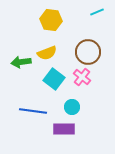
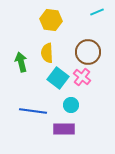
yellow semicircle: rotated 108 degrees clockwise
green arrow: rotated 84 degrees clockwise
cyan square: moved 4 px right, 1 px up
cyan circle: moved 1 px left, 2 px up
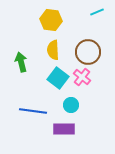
yellow semicircle: moved 6 px right, 3 px up
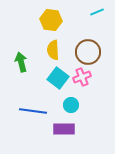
pink cross: rotated 30 degrees clockwise
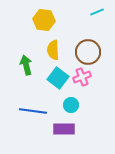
yellow hexagon: moved 7 px left
green arrow: moved 5 px right, 3 px down
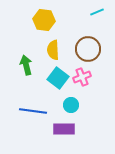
brown circle: moved 3 px up
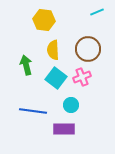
cyan square: moved 2 px left
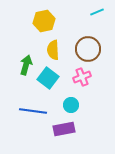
yellow hexagon: moved 1 px down; rotated 20 degrees counterclockwise
green arrow: rotated 30 degrees clockwise
cyan square: moved 8 px left
purple rectangle: rotated 10 degrees counterclockwise
